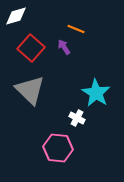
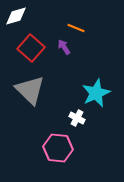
orange line: moved 1 px up
cyan star: rotated 16 degrees clockwise
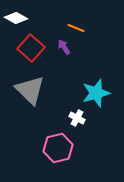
white diamond: moved 2 px down; rotated 45 degrees clockwise
cyan star: rotated 8 degrees clockwise
pink hexagon: rotated 20 degrees counterclockwise
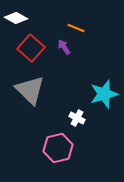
cyan star: moved 8 px right, 1 px down
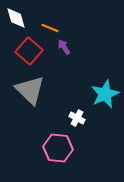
white diamond: rotated 45 degrees clockwise
orange line: moved 26 px left
red square: moved 2 px left, 3 px down
cyan star: moved 1 px right; rotated 8 degrees counterclockwise
pink hexagon: rotated 20 degrees clockwise
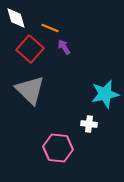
red square: moved 1 px right, 2 px up
cyan star: rotated 12 degrees clockwise
white cross: moved 12 px right, 6 px down; rotated 21 degrees counterclockwise
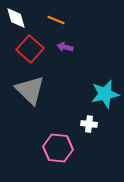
orange line: moved 6 px right, 8 px up
purple arrow: moved 1 px right; rotated 42 degrees counterclockwise
